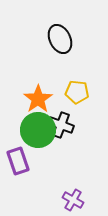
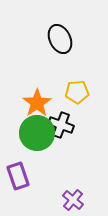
yellow pentagon: rotated 10 degrees counterclockwise
orange star: moved 1 px left, 4 px down
green circle: moved 1 px left, 3 px down
purple rectangle: moved 15 px down
purple cross: rotated 10 degrees clockwise
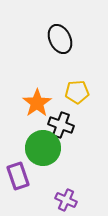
green circle: moved 6 px right, 15 px down
purple cross: moved 7 px left; rotated 15 degrees counterclockwise
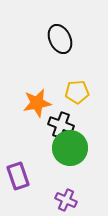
orange star: rotated 24 degrees clockwise
green circle: moved 27 px right
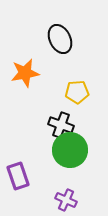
orange star: moved 12 px left, 30 px up
green circle: moved 2 px down
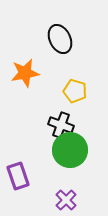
yellow pentagon: moved 2 px left, 1 px up; rotated 20 degrees clockwise
purple cross: rotated 20 degrees clockwise
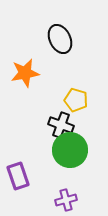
yellow pentagon: moved 1 px right, 9 px down
purple cross: rotated 30 degrees clockwise
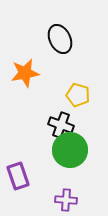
yellow pentagon: moved 2 px right, 5 px up
purple cross: rotated 20 degrees clockwise
